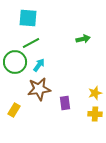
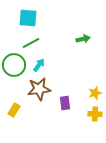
green circle: moved 1 px left, 3 px down
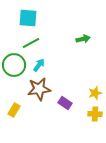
purple rectangle: rotated 48 degrees counterclockwise
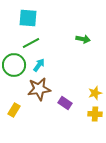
green arrow: rotated 24 degrees clockwise
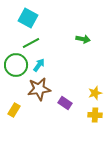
cyan square: rotated 24 degrees clockwise
green circle: moved 2 px right
yellow cross: moved 1 px down
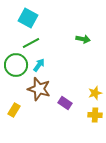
brown star: rotated 25 degrees clockwise
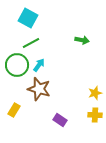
green arrow: moved 1 px left, 1 px down
green circle: moved 1 px right
purple rectangle: moved 5 px left, 17 px down
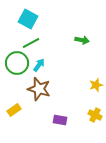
cyan square: moved 1 px down
green circle: moved 2 px up
yellow star: moved 1 px right, 8 px up
yellow rectangle: rotated 24 degrees clockwise
yellow cross: rotated 24 degrees clockwise
purple rectangle: rotated 24 degrees counterclockwise
